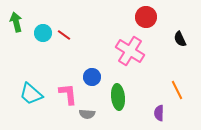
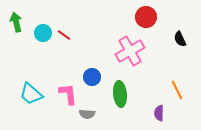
pink cross: rotated 28 degrees clockwise
green ellipse: moved 2 px right, 3 px up
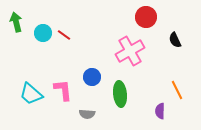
black semicircle: moved 5 px left, 1 px down
pink L-shape: moved 5 px left, 4 px up
purple semicircle: moved 1 px right, 2 px up
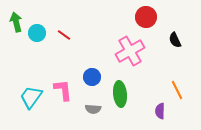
cyan circle: moved 6 px left
cyan trapezoid: moved 3 px down; rotated 85 degrees clockwise
gray semicircle: moved 6 px right, 5 px up
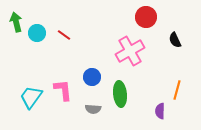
orange line: rotated 42 degrees clockwise
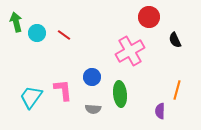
red circle: moved 3 px right
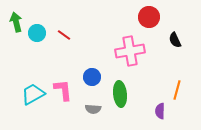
pink cross: rotated 20 degrees clockwise
cyan trapezoid: moved 2 px right, 3 px up; rotated 25 degrees clockwise
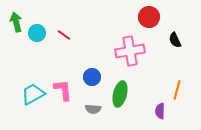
green ellipse: rotated 20 degrees clockwise
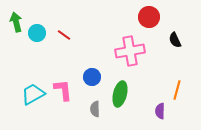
gray semicircle: moved 2 px right; rotated 84 degrees clockwise
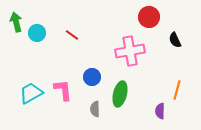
red line: moved 8 px right
cyan trapezoid: moved 2 px left, 1 px up
